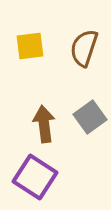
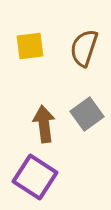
gray square: moved 3 px left, 3 px up
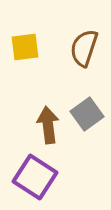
yellow square: moved 5 px left, 1 px down
brown arrow: moved 4 px right, 1 px down
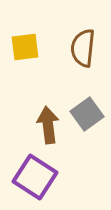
brown semicircle: moved 1 px left; rotated 12 degrees counterclockwise
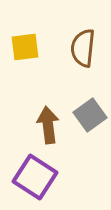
gray square: moved 3 px right, 1 px down
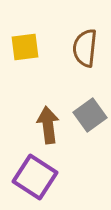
brown semicircle: moved 2 px right
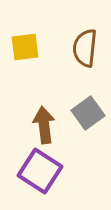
gray square: moved 2 px left, 2 px up
brown arrow: moved 4 px left
purple square: moved 5 px right, 6 px up
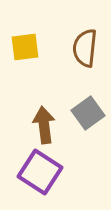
purple square: moved 1 px down
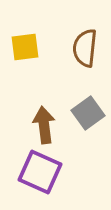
purple square: rotated 9 degrees counterclockwise
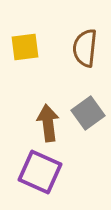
brown arrow: moved 4 px right, 2 px up
